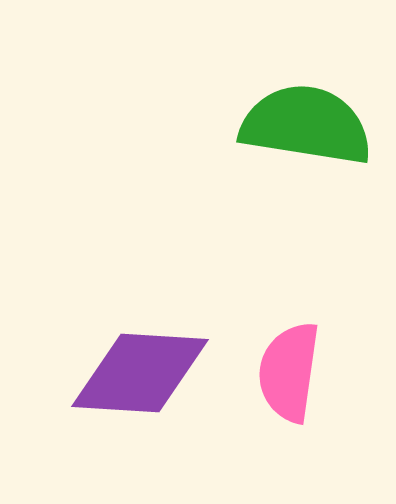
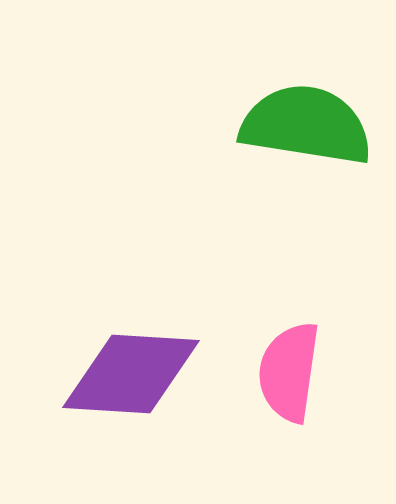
purple diamond: moved 9 px left, 1 px down
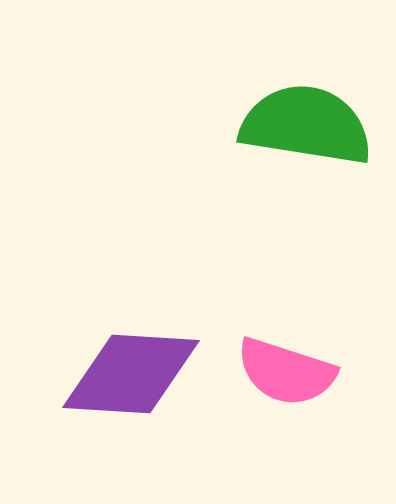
pink semicircle: moved 3 px left; rotated 80 degrees counterclockwise
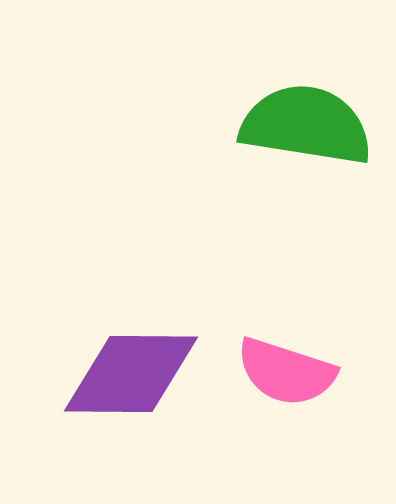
purple diamond: rotated 3 degrees counterclockwise
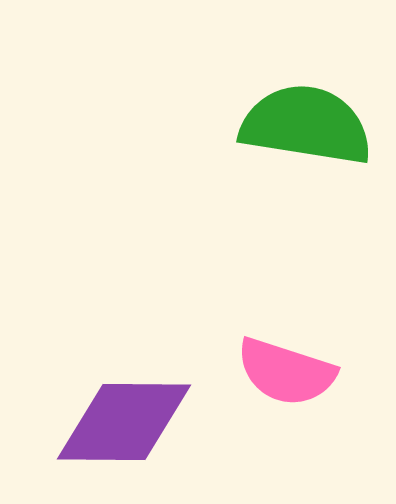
purple diamond: moved 7 px left, 48 px down
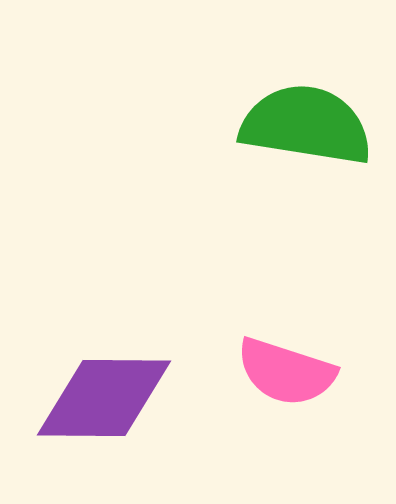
purple diamond: moved 20 px left, 24 px up
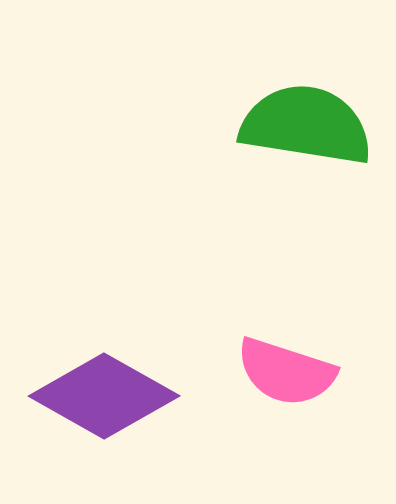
purple diamond: moved 2 px up; rotated 29 degrees clockwise
